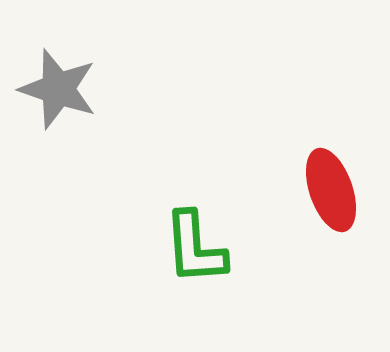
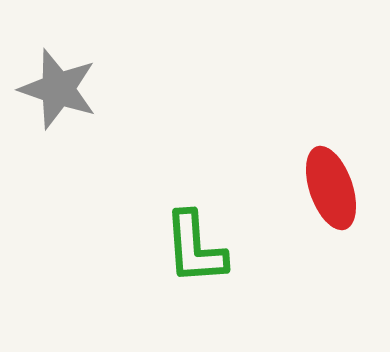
red ellipse: moved 2 px up
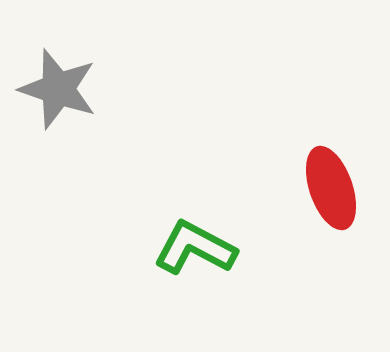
green L-shape: rotated 122 degrees clockwise
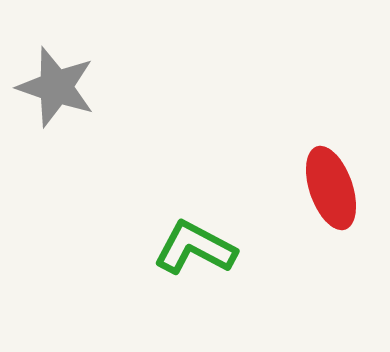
gray star: moved 2 px left, 2 px up
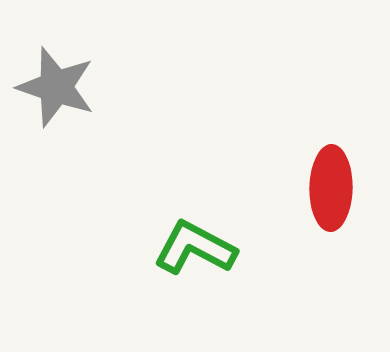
red ellipse: rotated 20 degrees clockwise
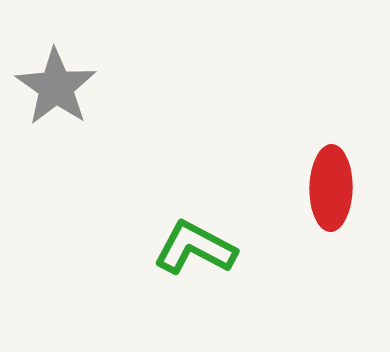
gray star: rotated 16 degrees clockwise
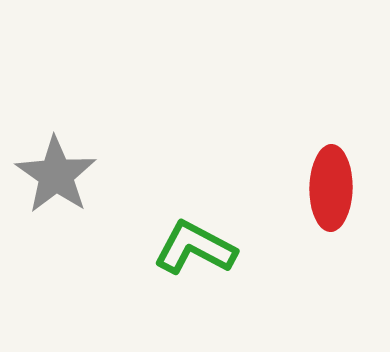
gray star: moved 88 px down
